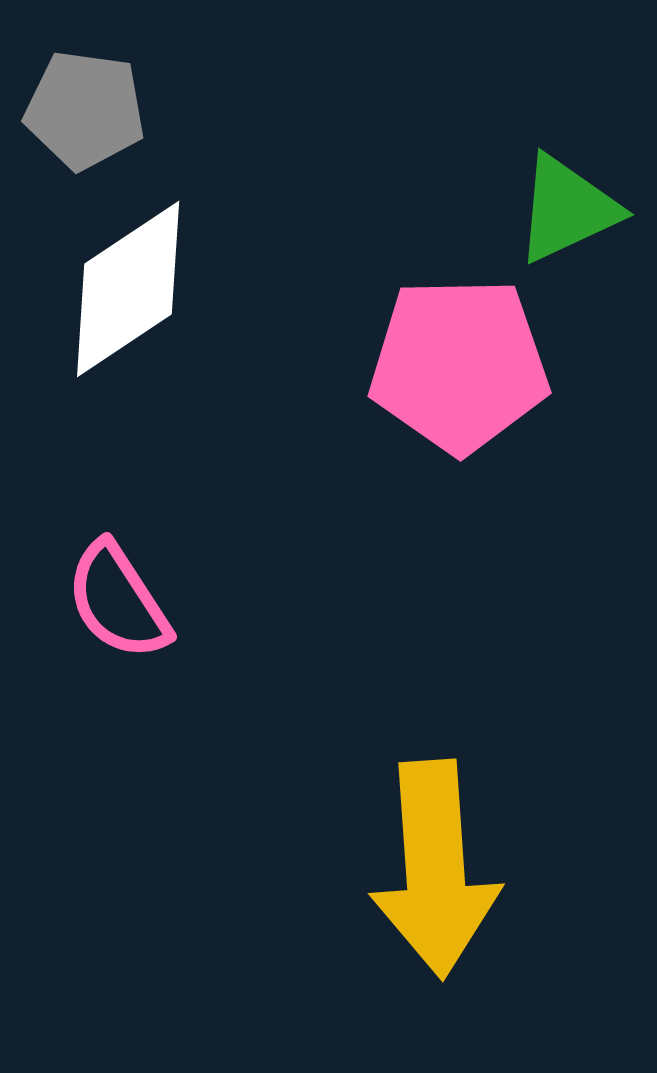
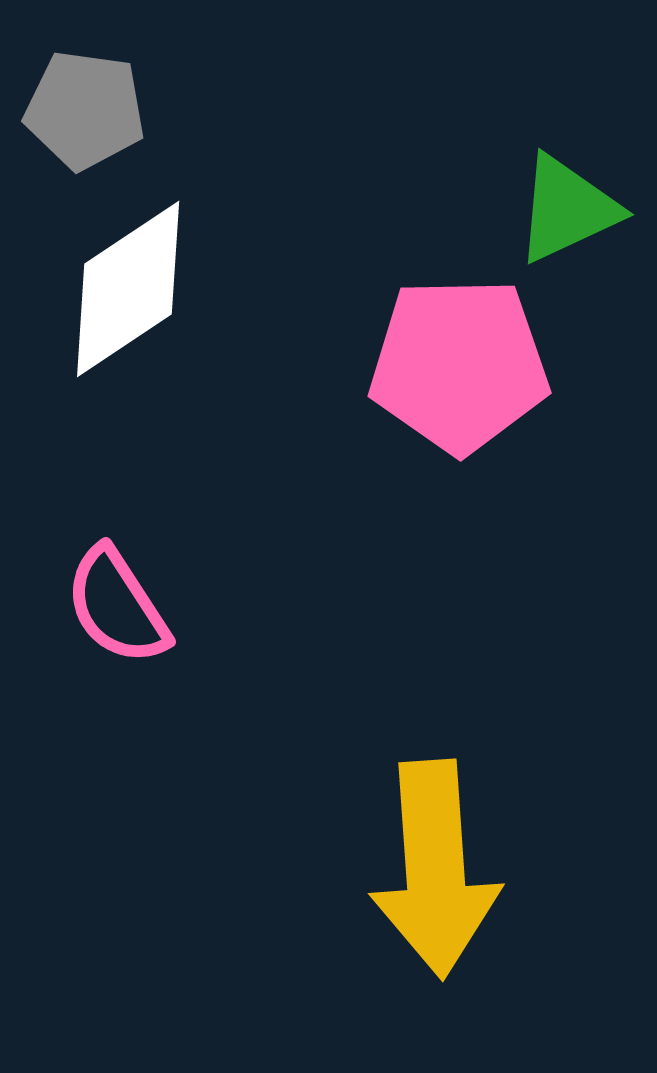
pink semicircle: moved 1 px left, 5 px down
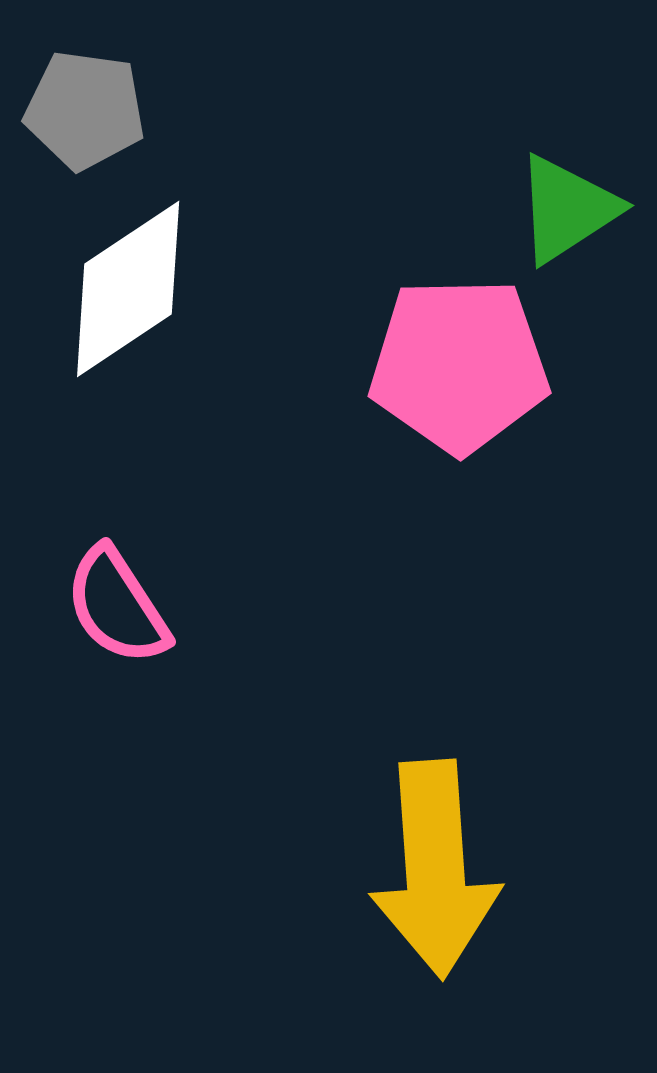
green triangle: rotated 8 degrees counterclockwise
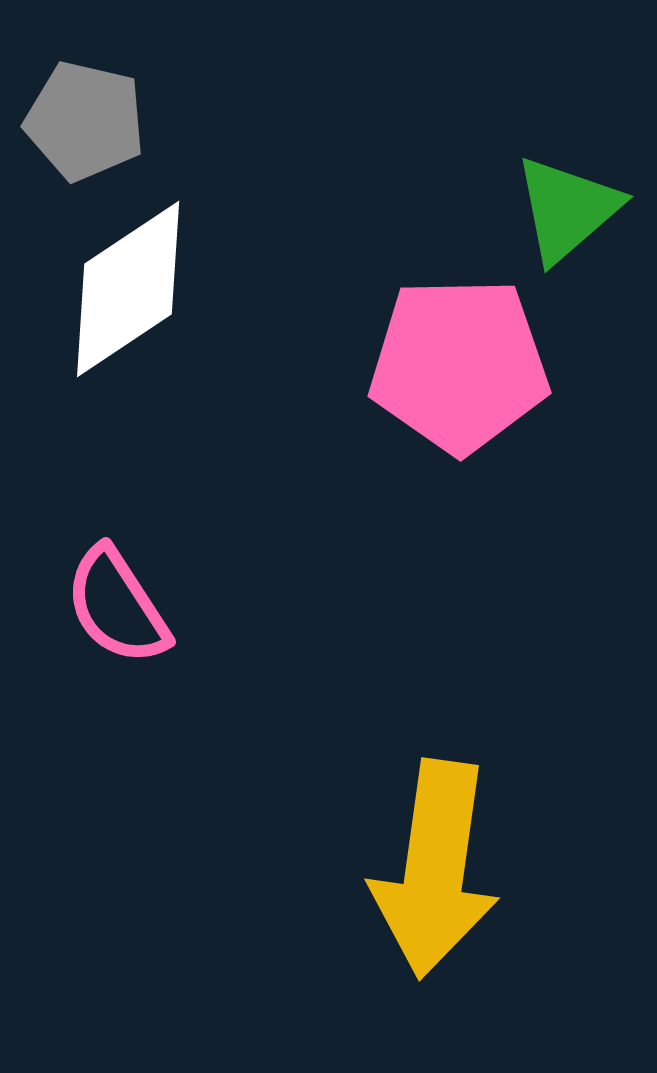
gray pentagon: moved 11 px down; rotated 5 degrees clockwise
green triangle: rotated 8 degrees counterclockwise
yellow arrow: rotated 12 degrees clockwise
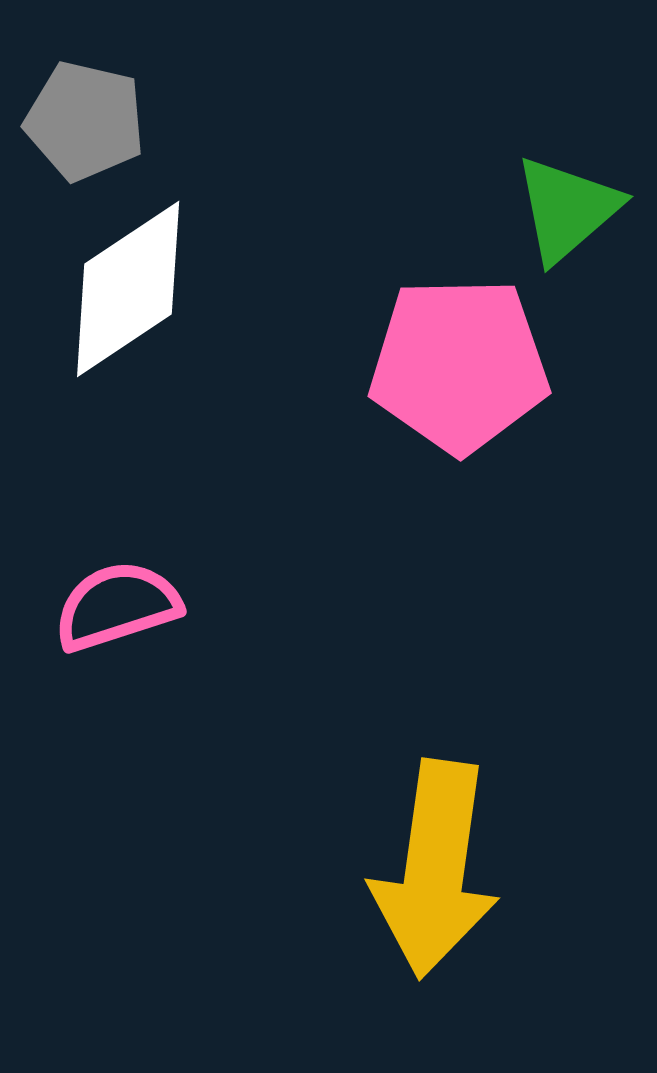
pink semicircle: rotated 105 degrees clockwise
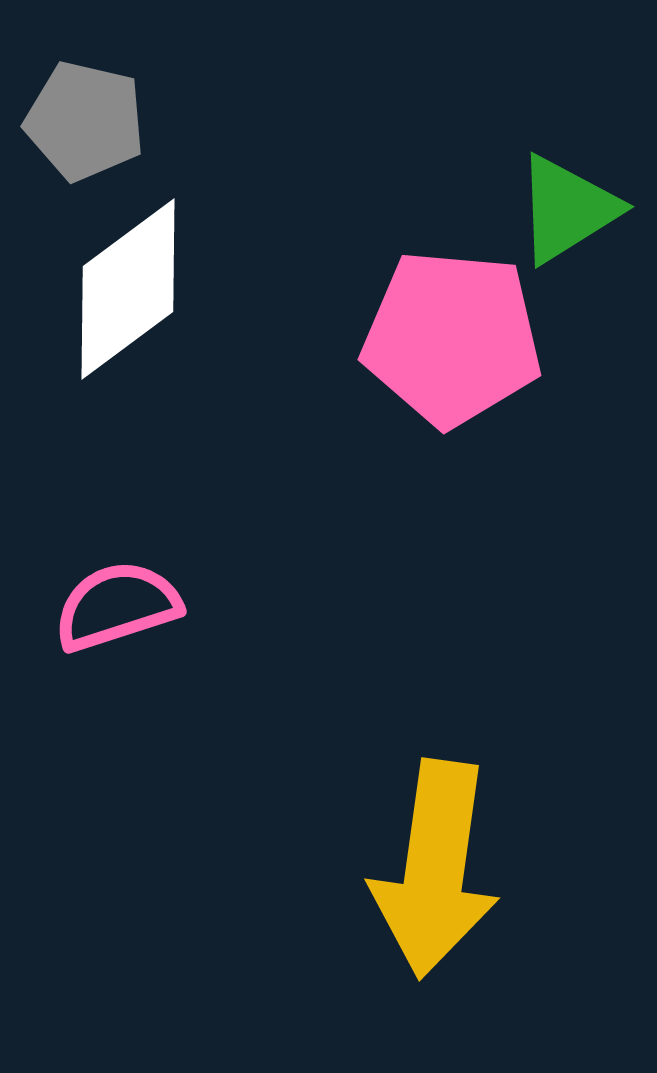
green triangle: rotated 9 degrees clockwise
white diamond: rotated 3 degrees counterclockwise
pink pentagon: moved 7 px left, 27 px up; rotated 6 degrees clockwise
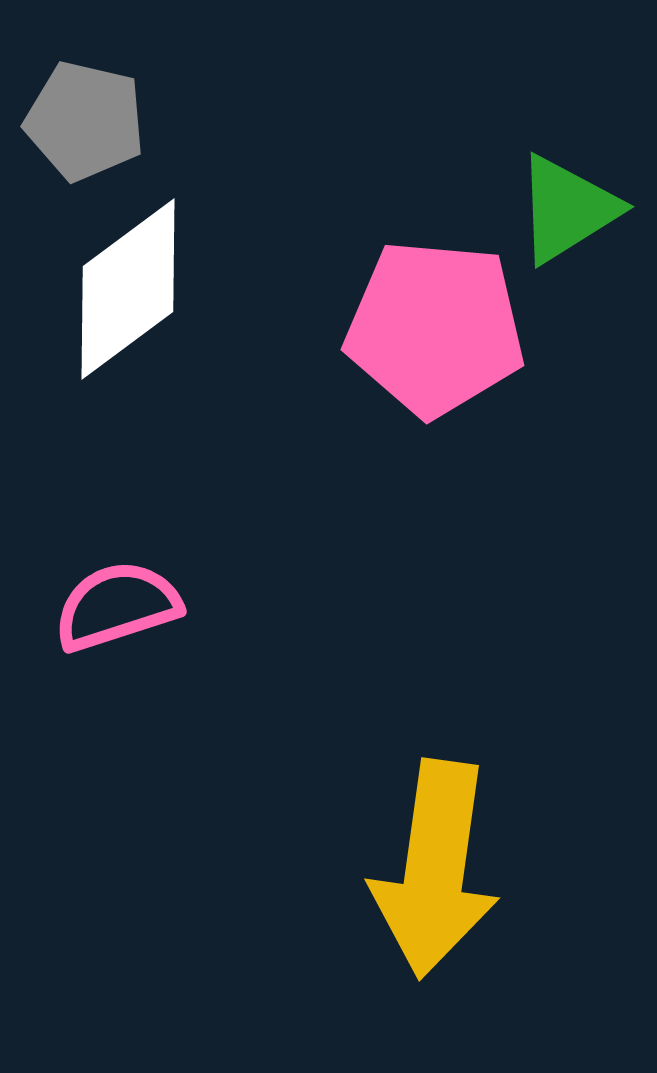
pink pentagon: moved 17 px left, 10 px up
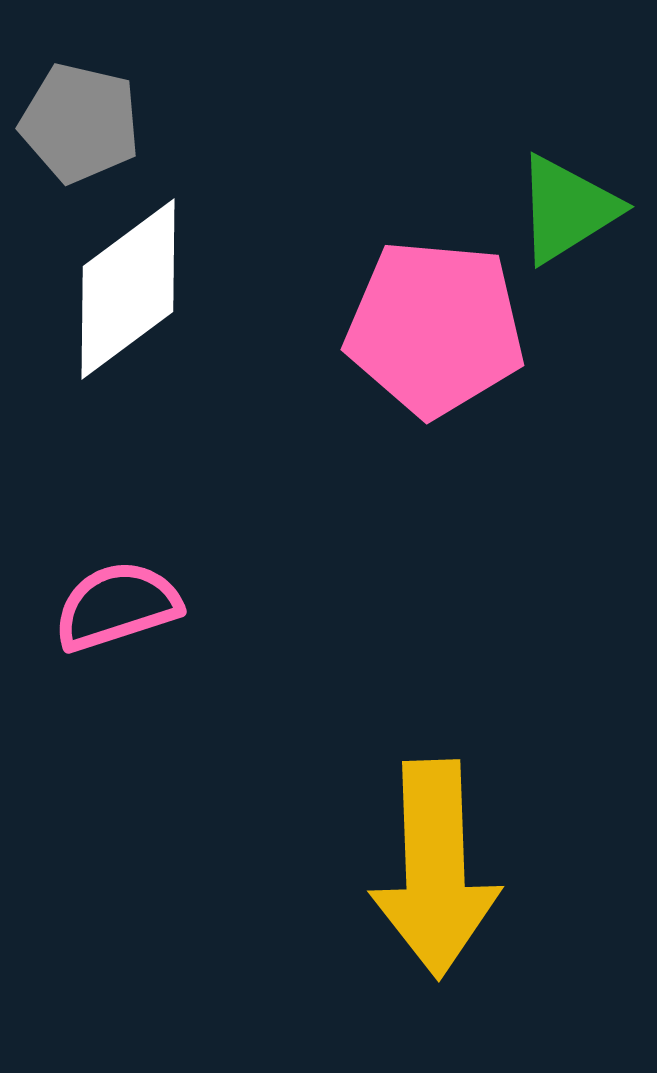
gray pentagon: moved 5 px left, 2 px down
yellow arrow: rotated 10 degrees counterclockwise
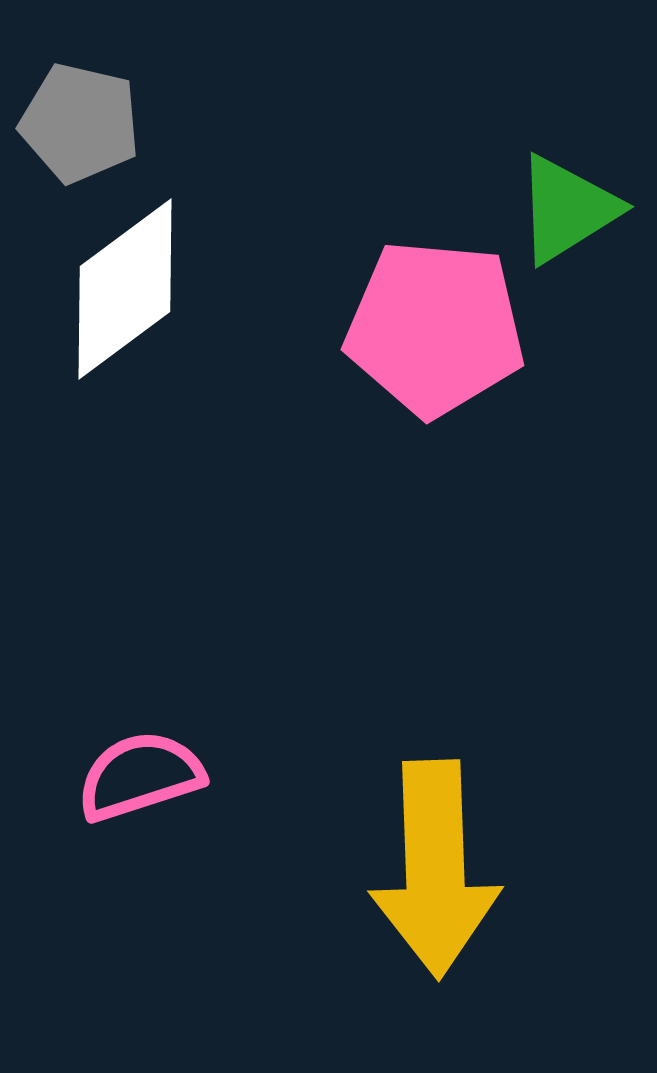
white diamond: moved 3 px left
pink semicircle: moved 23 px right, 170 px down
